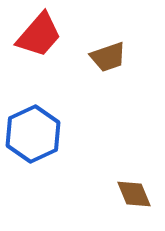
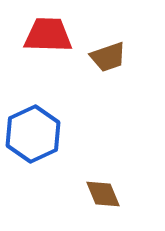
red trapezoid: moved 9 px right; rotated 129 degrees counterclockwise
brown diamond: moved 31 px left
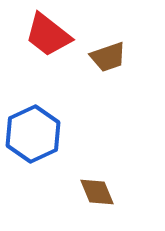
red trapezoid: rotated 144 degrees counterclockwise
brown diamond: moved 6 px left, 2 px up
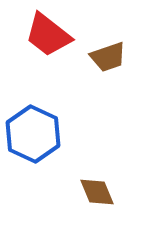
blue hexagon: rotated 10 degrees counterclockwise
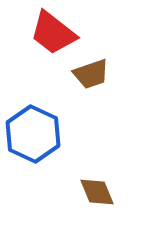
red trapezoid: moved 5 px right, 2 px up
brown trapezoid: moved 17 px left, 17 px down
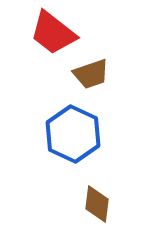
blue hexagon: moved 40 px right
brown diamond: moved 12 px down; rotated 30 degrees clockwise
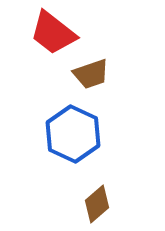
brown diamond: rotated 42 degrees clockwise
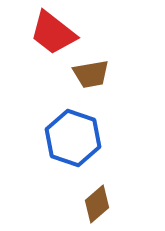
brown trapezoid: rotated 9 degrees clockwise
blue hexagon: moved 4 px down; rotated 6 degrees counterclockwise
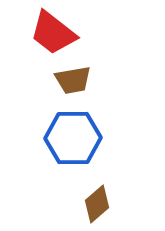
brown trapezoid: moved 18 px left, 6 px down
blue hexagon: rotated 20 degrees counterclockwise
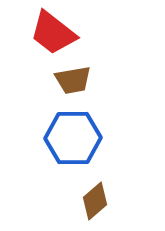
brown diamond: moved 2 px left, 3 px up
